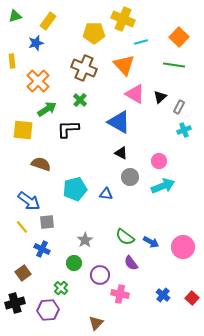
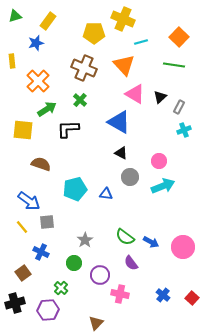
blue cross at (42, 249): moved 1 px left, 3 px down
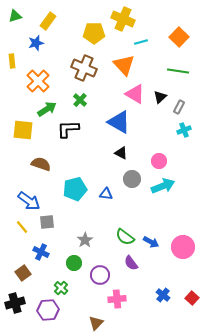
green line at (174, 65): moved 4 px right, 6 px down
gray circle at (130, 177): moved 2 px right, 2 px down
pink cross at (120, 294): moved 3 px left, 5 px down; rotated 18 degrees counterclockwise
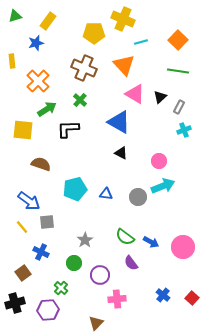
orange square at (179, 37): moved 1 px left, 3 px down
gray circle at (132, 179): moved 6 px right, 18 px down
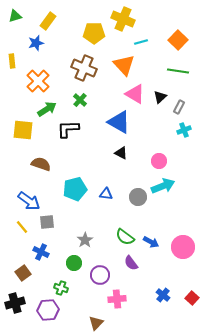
green cross at (61, 288): rotated 24 degrees counterclockwise
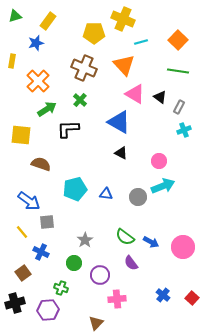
yellow rectangle at (12, 61): rotated 16 degrees clockwise
black triangle at (160, 97): rotated 40 degrees counterclockwise
yellow square at (23, 130): moved 2 px left, 5 px down
yellow line at (22, 227): moved 5 px down
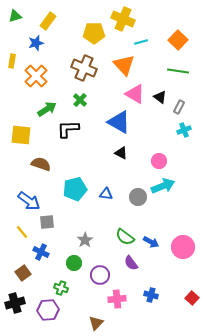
orange cross at (38, 81): moved 2 px left, 5 px up
blue cross at (163, 295): moved 12 px left; rotated 24 degrees counterclockwise
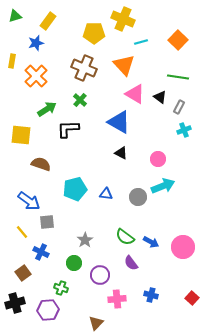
green line at (178, 71): moved 6 px down
pink circle at (159, 161): moved 1 px left, 2 px up
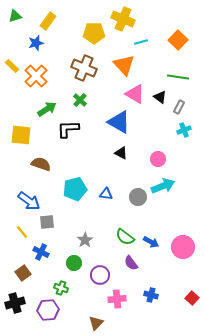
yellow rectangle at (12, 61): moved 5 px down; rotated 56 degrees counterclockwise
